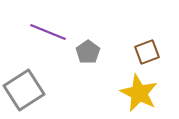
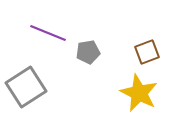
purple line: moved 1 px down
gray pentagon: rotated 25 degrees clockwise
gray square: moved 2 px right, 3 px up
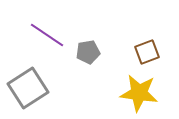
purple line: moved 1 px left, 2 px down; rotated 12 degrees clockwise
gray square: moved 2 px right, 1 px down
yellow star: rotated 18 degrees counterclockwise
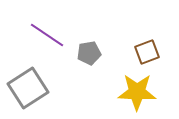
gray pentagon: moved 1 px right, 1 px down
yellow star: moved 2 px left, 1 px up; rotated 6 degrees counterclockwise
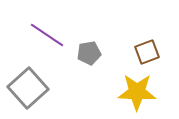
gray square: rotated 9 degrees counterclockwise
